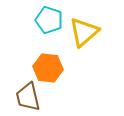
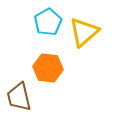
cyan pentagon: moved 1 px left, 2 px down; rotated 24 degrees clockwise
brown trapezoid: moved 9 px left
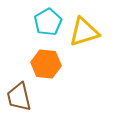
yellow triangle: rotated 24 degrees clockwise
orange hexagon: moved 2 px left, 4 px up
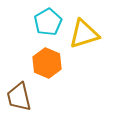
yellow triangle: moved 2 px down
orange hexagon: moved 1 px right, 1 px up; rotated 16 degrees clockwise
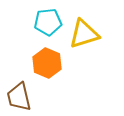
cyan pentagon: rotated 24 degrees clockwise
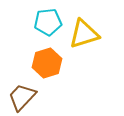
orange hexagon: rotated 20 degrees clockwise
brown trapezoid: moved 3 px right; rotated 56 degrees clockwise
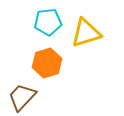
yellow triangle: moved 2 px right, 1 px up
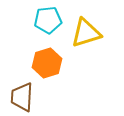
cyan pentagon: moved 2 px up
brown trapezoid: rotated 40 degrees counterclockwise
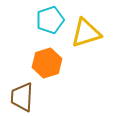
cyan pentagon: moved 2 px right; rotated 12 degrees counterclockwise
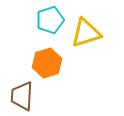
brown trapezoid: moved 1 px up
